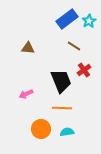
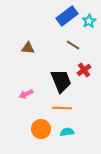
blue rectangle: moved 3 px up
brown line: moved 1 px left, 1 px up
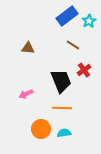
cyan semicircle: moved 3 px left, 1 px down
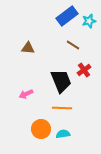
cyan star: rotated 16 degrees clockwise
cyan semicircle: moved 1 px left, 1 px down
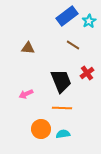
cyan star: rotated 16 degrees counterclockwise
red cross: moved 3 px right, 3 px down
